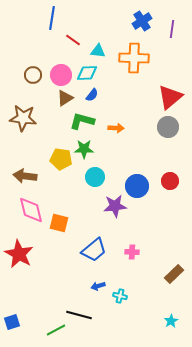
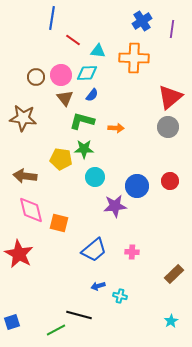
brown circle: moved 3 px right, 2 px down
brown triangle: rotated 36 degrees counterclockwise
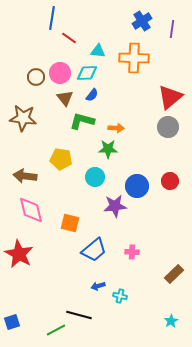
red line: moved 4 px left, 2 px up
pink circle: moved 1 px left, 2 px up
green star: moved 24 px right
orange square: moved 11 px right
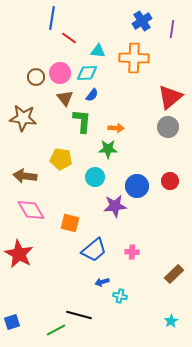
green L-shape: rotated 80 degrees clockwise
pink diamond: rotated 16 degrees counterclockwise
blue arrow: moved 4 px right, 4 px up
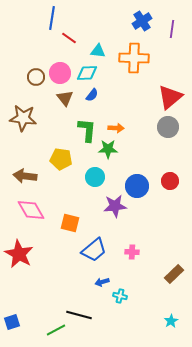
green L-shape: moved 5 px right, 9 px down
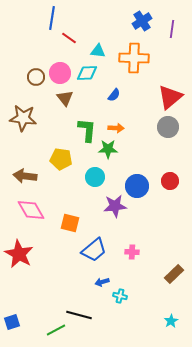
blue semicircle: moved 22 px right
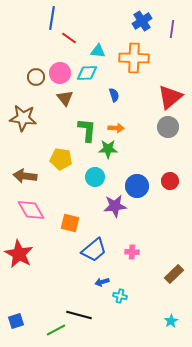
blue semicircle: rotated 56 degrees counterclockwise
blue square: moved 4 px right, 1 px up
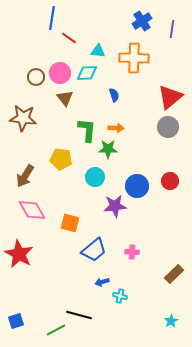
brown arrow: rotated 65 degrees counterclockwise
pink diamond: moved 1 px right
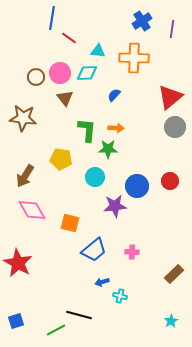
blue semicircle: rotated 120 degrees counterclockwise
gray circle: moved 7 px right
red star: moved 1 px left, 9 px down
